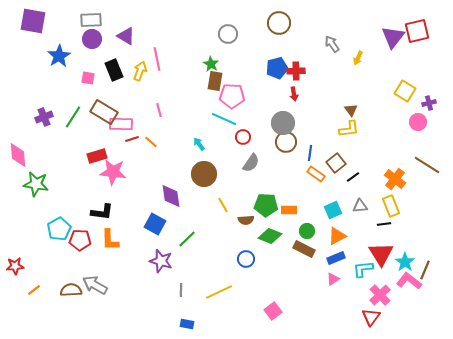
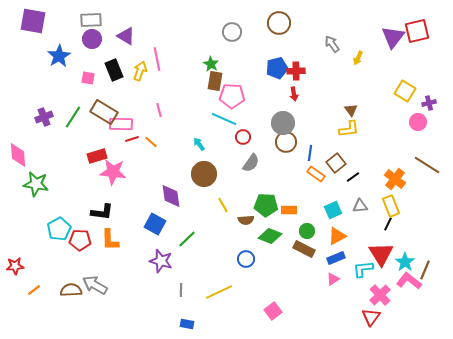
gray circle at (228, 34): moved 4 px right, 2 px up
black line at (384, 224): moved 4 px right; rotated 56 degrees counterclockwise
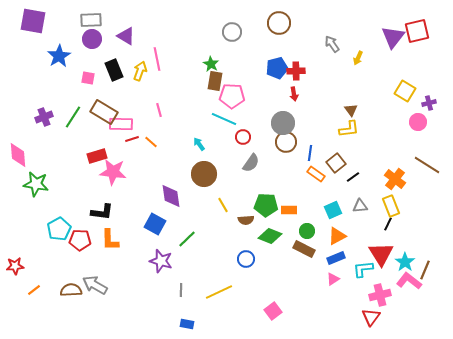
pink cross at (380, 295): rotated 30 degrees clockwise
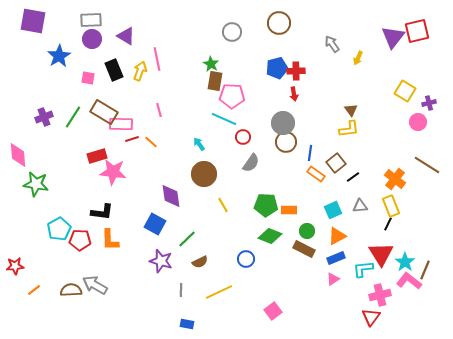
brown semicircle at (246, 220): moved 46 px left, 42 px down; rotated 21 degrees counterclockwise
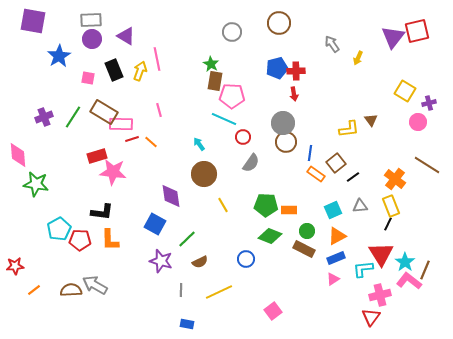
brown triangle at (351, 110): moved 20 px right, 10 px down
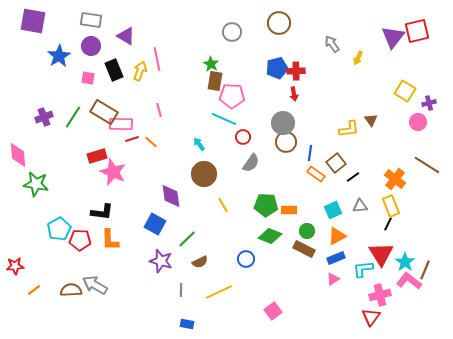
gray rectangle at (91, 20): rotated 10 degrees clockwise
purple circle at (92, 39): moved 1 px left, 7 px down
pink star at (113, 172): rotated 16 degrees clockwise
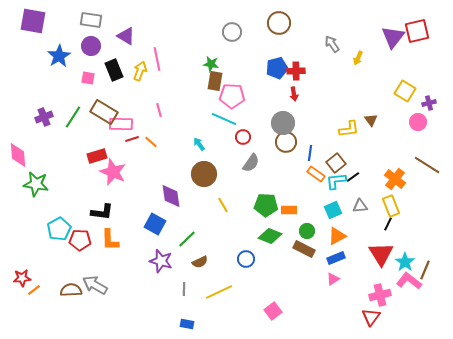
green star at (211, 64): rotated 21 degrees counterclockwise
red star at (15, 266): moved 7 px right, 12 px down
cyan L-shape at (363, 269): moved 27 px left, 88 px up
gray line at (181, 290): moved 3 px right, 1 px up
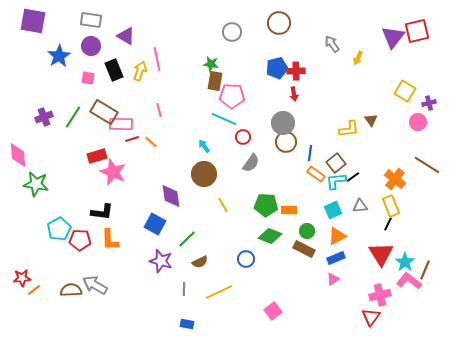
cyan arrow at (199, 144): moved 5 px right, 2 px down
